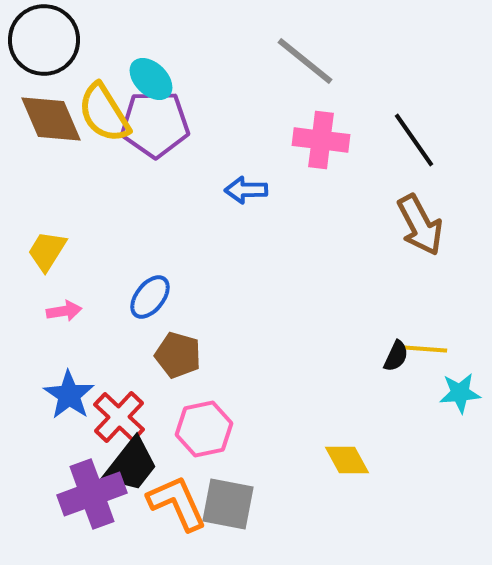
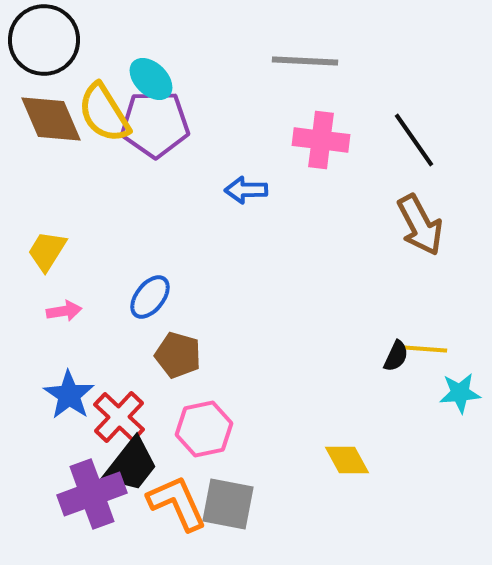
gray line: rotated 36 degrees counterclockwise
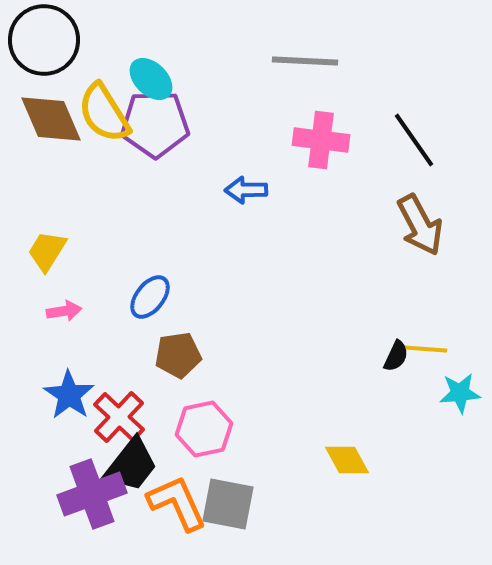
brown pentagon: rotated 24 degrees counterclockwise
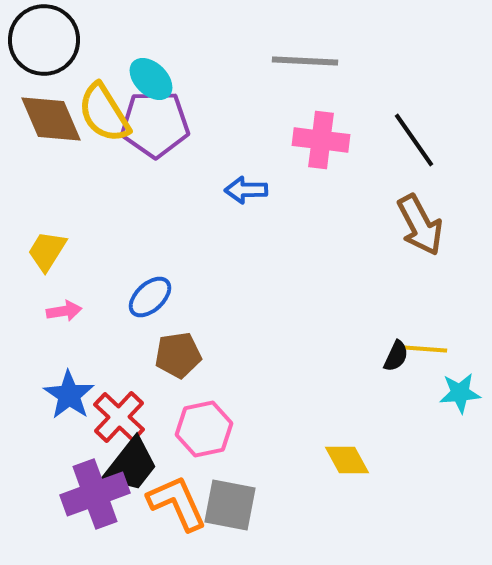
blue ellipse: rotated 9 degrees clockwise
purple cross: moved 3 px right
gray square: moved 2 px right, 1 px down
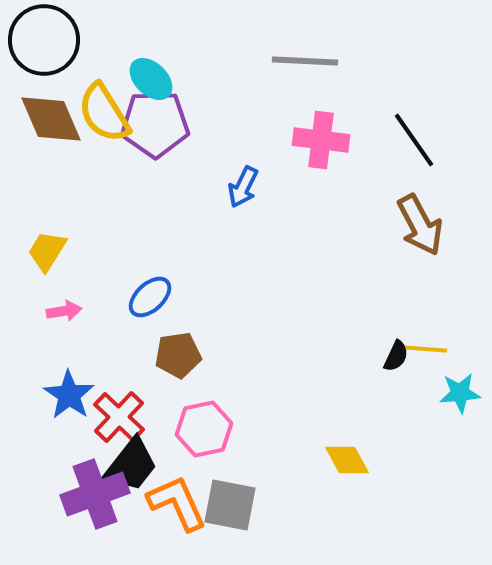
blue arrow: moved 3 px left, 3 px up; rotated 63 degrees counterclockwise
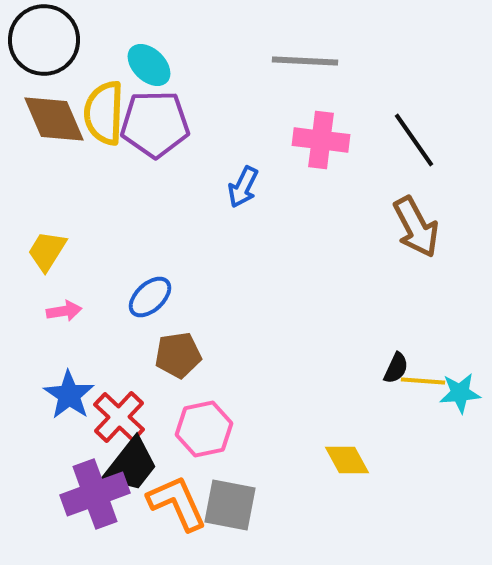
cyan ellipse: moved 2 px left, 14 px up
yellow semicircle: rotated 34 degrees clockwise
brown diamond: moved 3 px right
brown arrow: moved 4 px left, 2 px down
yellow line: moved 2 px left, 32 px down
black semicircle: moved 12 px down
